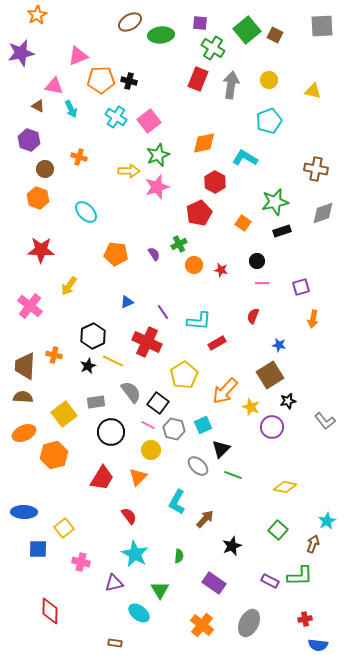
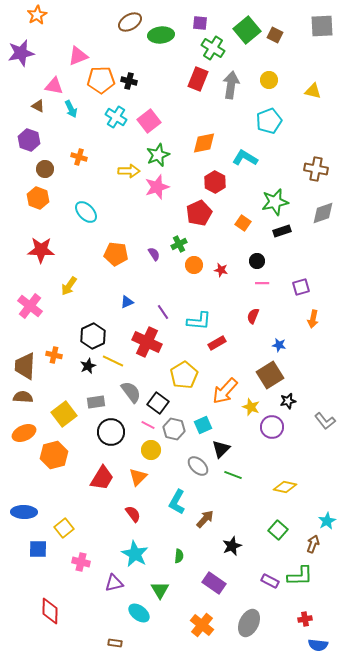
red semicircle at (129, 516): moved 4 px right, 2 px up
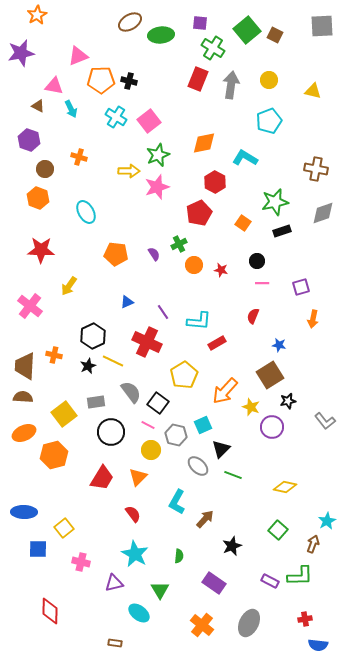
cyan ellipse at (86, 212): rotated 15 degrees clockwise
gray hexagon at (174, 429): moved 2 px right, 6 px down
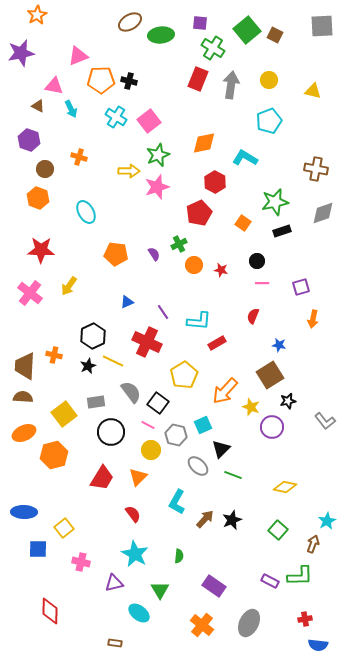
pink cross at (30, 306): moved 13 px up
black star at (232, 546): moved 26 px up
purple rectangle at (214, 583): moved 3 px down
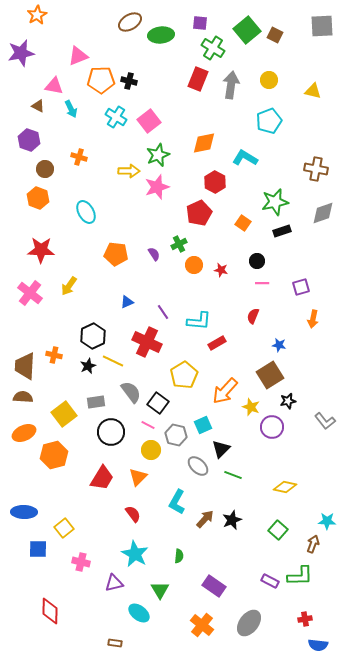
cyan star at (327, 521): rotated 30 degrees clockwise
gray ellipse at (249, 623): rotated 12 degrees clockwise
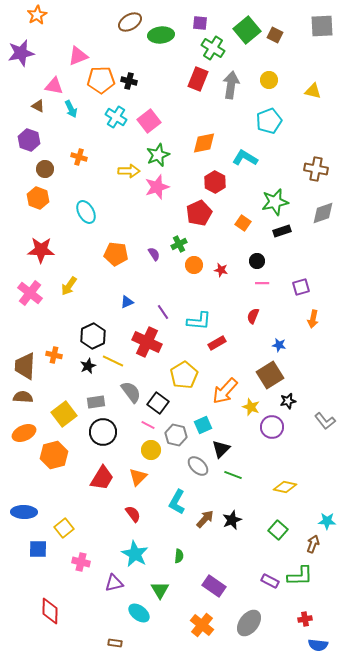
black circle at (111, 432): moved 8 px left
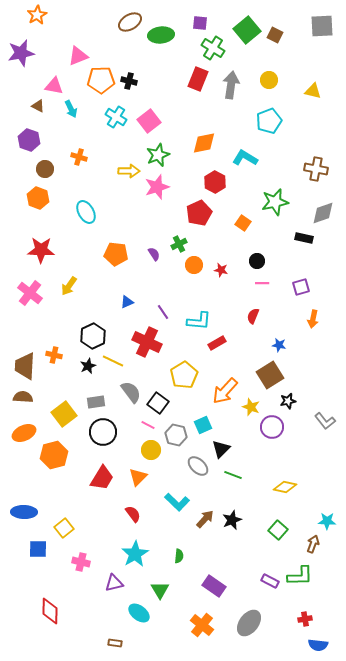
black rectangle at (282, 231): moved 22 px right, 7 px down; rotated 30 degrees clockwise
cyan L-shape at (177, 502): rotated 75 degrees counterclockwise
cyan star at (135, 554): rotated 12 degrees clockwise
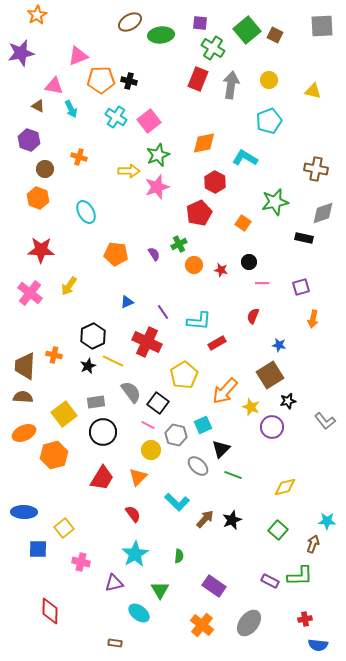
black circle at (257, 261): moved 8 px left, 1 px down
yellow diamond at (285, 487): rotated 25 degrees counterclockwise
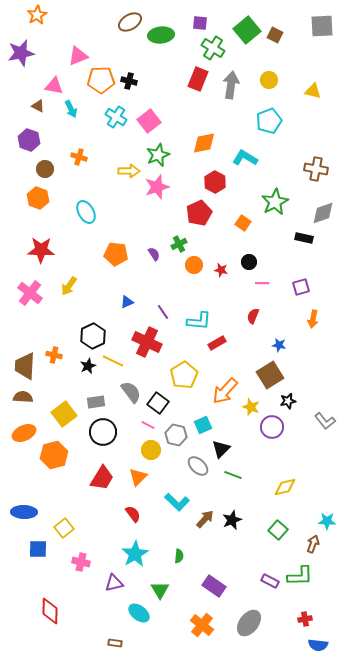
green star at (275, 202): rotated 16 degrees counterclockwise
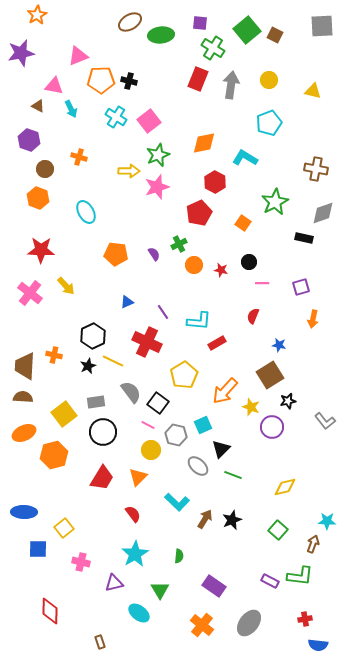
cyan pentagon at (269, 121): moved 2 px down
yellow arrow at (69, 286): moved 3 px left; rotated 78 degrees counterclockwise
brown arrow at (205, 519): rotated 12 degrees counterclockwise
green L-shape at (300, 576): rotated 8 degrees clockwise
brown rectangle at (115, 643): moved 15 px left, 1 px up; rotated 64 degrees clockwise
